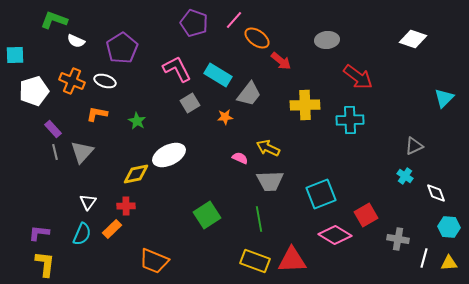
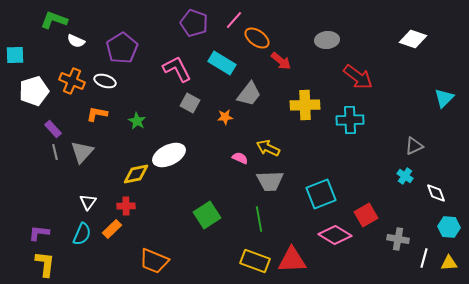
cyan rectangle at (218, 75): moved 4 px right, 12 px up
gray square at (190, 103): rotated 30 degrees counterclockwise
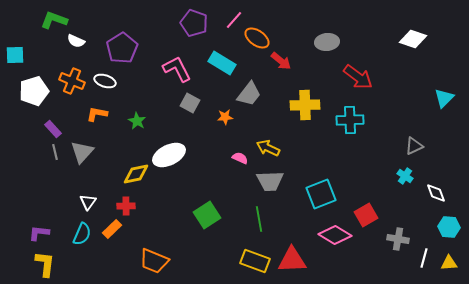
gray ellipse at (327, 40): moved 2 px down
